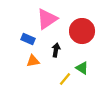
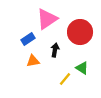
red circle: moved 2 px left, 1 px down
blue rectangle: rotated 56 degrees counterclockwise
black arrow: moved 1 px left
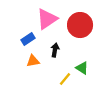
red circle: moved 7 px up
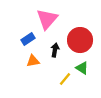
pink triangle: rotated 15 degrees counterclockwise
red circle: moved 15 px down
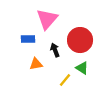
blue rectangle: rotated 32 degrees clockwise
black arrow: rotated 32 degrees counterclockwise
orange triangle: moved 3 px right, 3 px down
yellow line: moved 1 px down
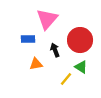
green triangle: moved 1 px left, 1 px up
yellow line: moved 1 px right, 1 px up
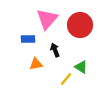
red circle: moved 15 px up
